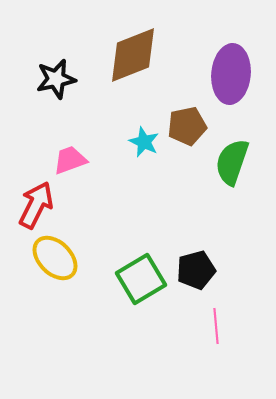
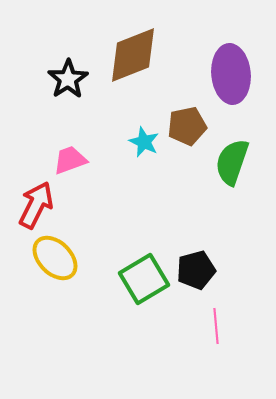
purple ellipse: rotated 10 degrees counterclockwise
black star: moved 12 px right; rotated 21 degrees counterclockwise
green square: moved 3 px right
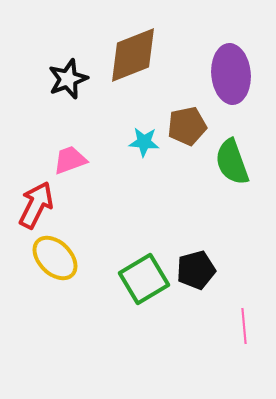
black star: rotated 12 degrees clockwise
cyan star: rotated 20 degrees counterclockwise
green semicircle: rotated 39 degrees counterclockwise
pink line: moved 28 px right
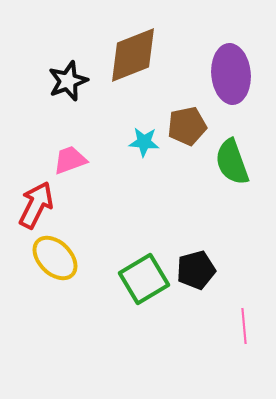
black star: moved 2 px down
